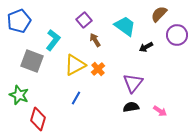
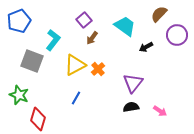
brown arrow: moved 3 px left, 2 px up; rotated 112 degrees counterclockwise
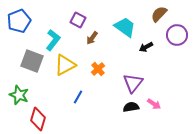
purple square: moved 6 px left; rotated 21 degrees counterclockwise
cyan trapezoid: moved 1 px down
yellow triangle: moved 10 px left
blue line: moved 2 px right, 1 px up
pink arrow: moved 6 px left, 7 px up
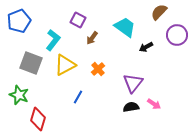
brown semicircle: moved 2 px up
gray square: moved 1 px left, 2 px down
